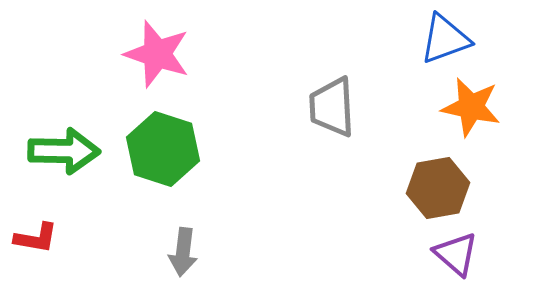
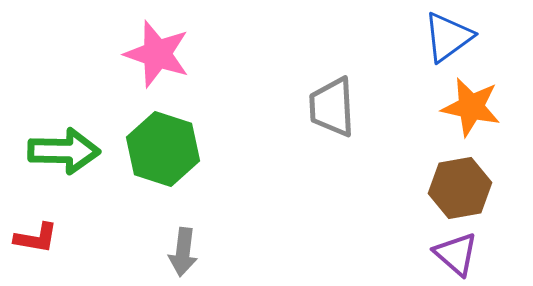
blue triangle: moved 3 px right, 2 px up; rotated 16 degrees counterclockwise
brown hexagon: moved 22 px right
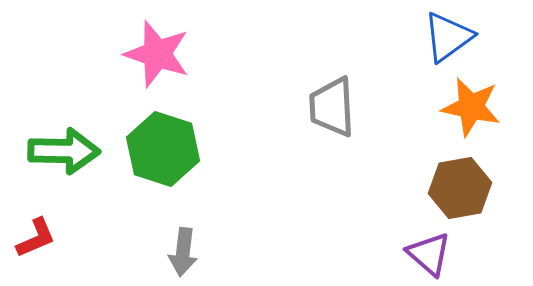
red L-shape: rotated 33 degrees counterclockwise
purple triangle: moved 27 px left
